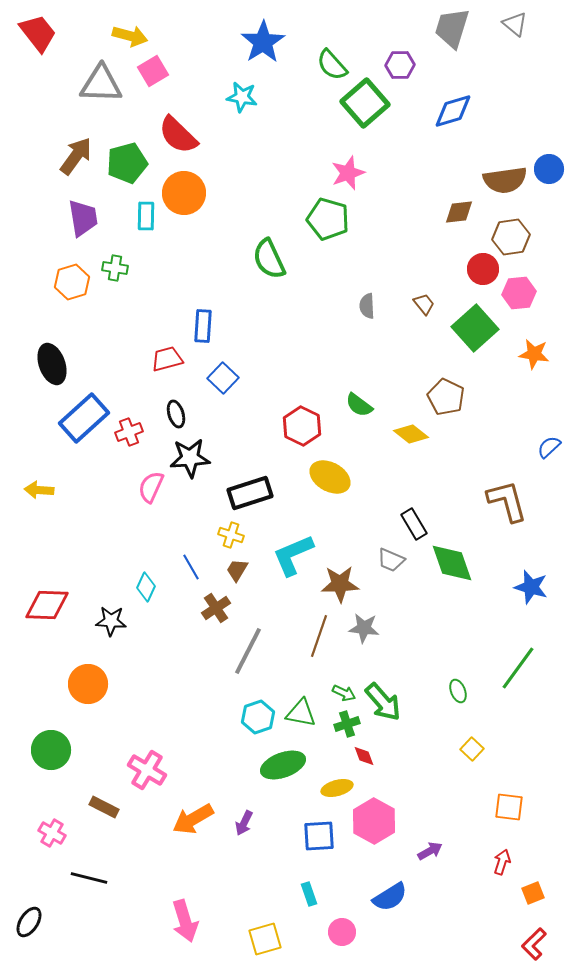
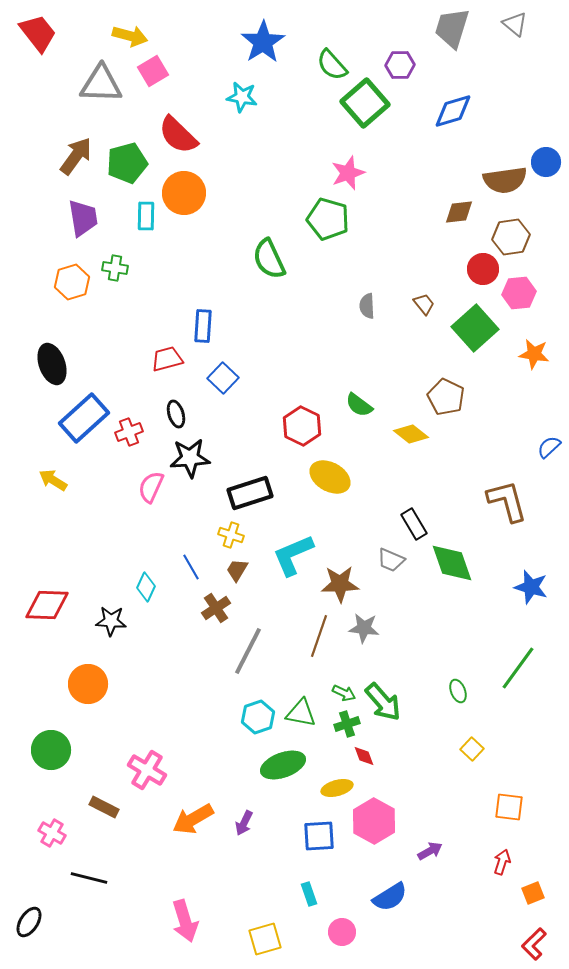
blue circle at (549, 169): moved 3 px left, 7 px up
yellow arrow at (39, 490): moved 14 px right, 10 px up; rotated 28 degrees clockwise
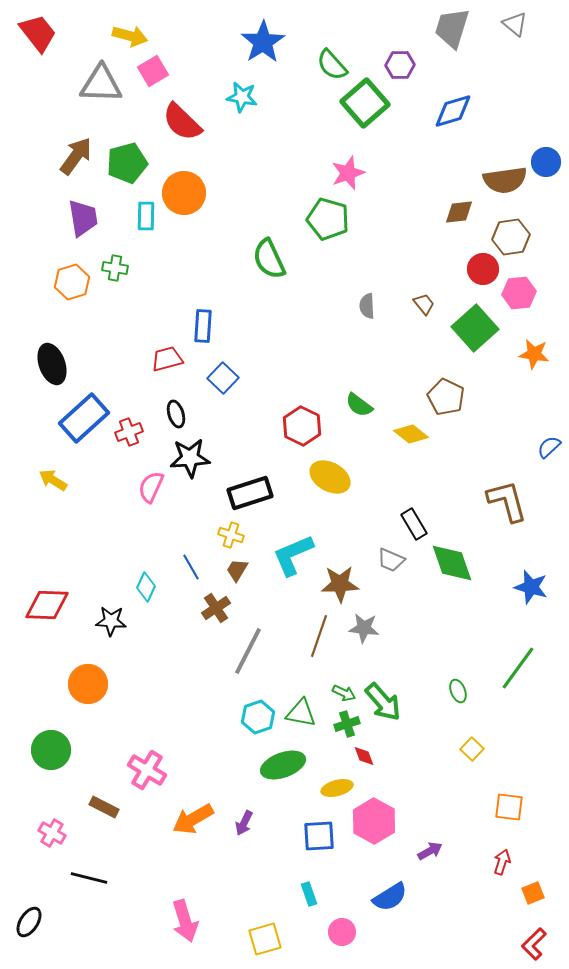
red semicircle at (178, 135): moved 4 px right, 13 px up
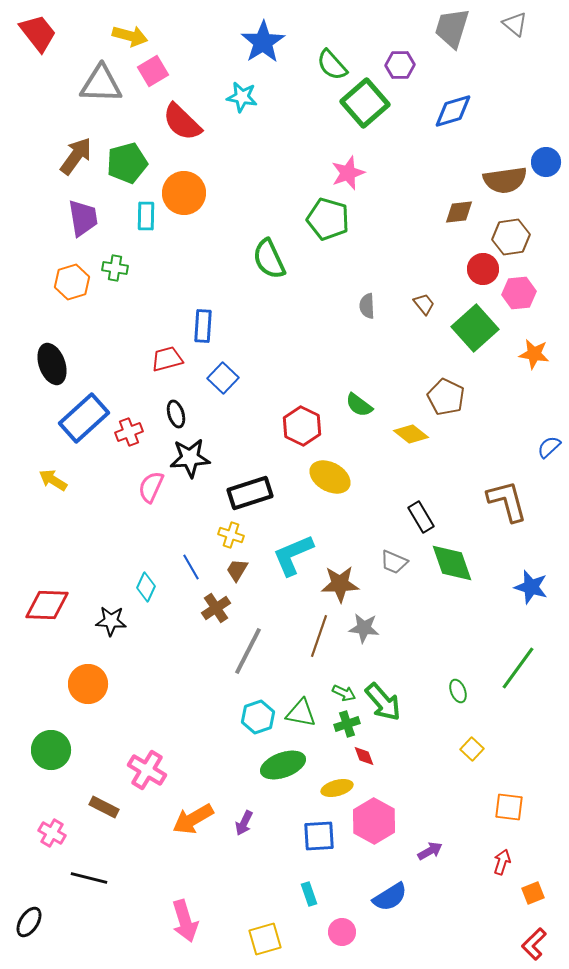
black rectangle at (414, 524): moved 7 px right, 7 px up
gray trapezoid at (391, 560): moved 3 px right, 2 px down
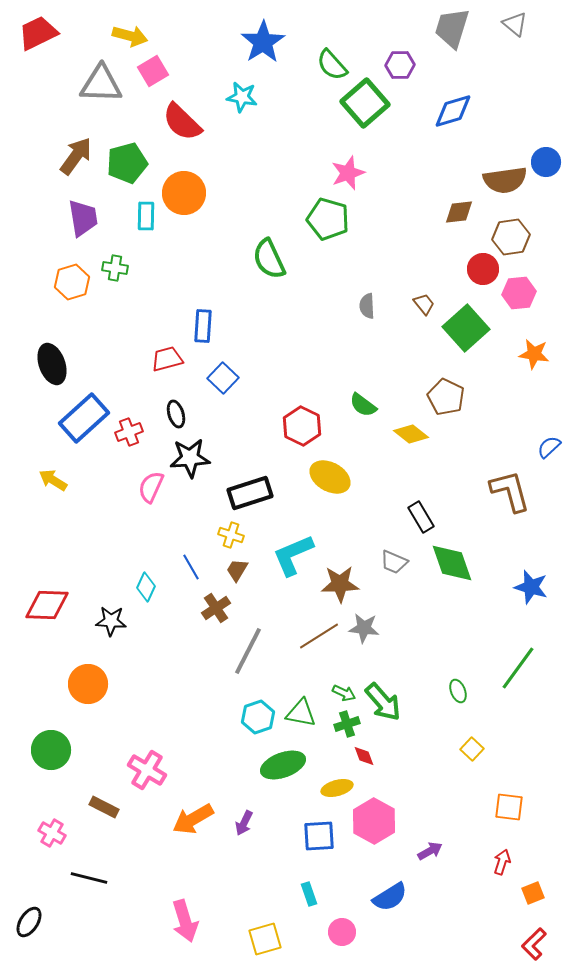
red trapezoid at (38, 33): rotated 78 degrees counterclockwise
green square at (475, 328): moved 9 px left
green semicircle at (359, 405): moved 4 px right
brown L-shape at (507, 501): moved 3 px right, 10 px up
brown line at (319, 636): rotated 39 degrees clockwise
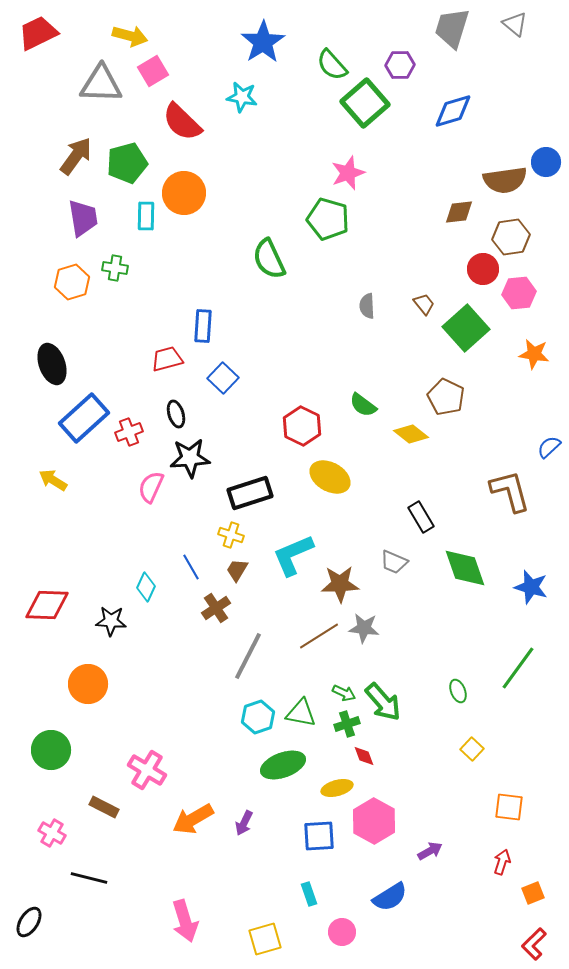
green diamond at (452, 563): moved 13 px right, 5 px down
gray line at (248, 651): moved 5 px down
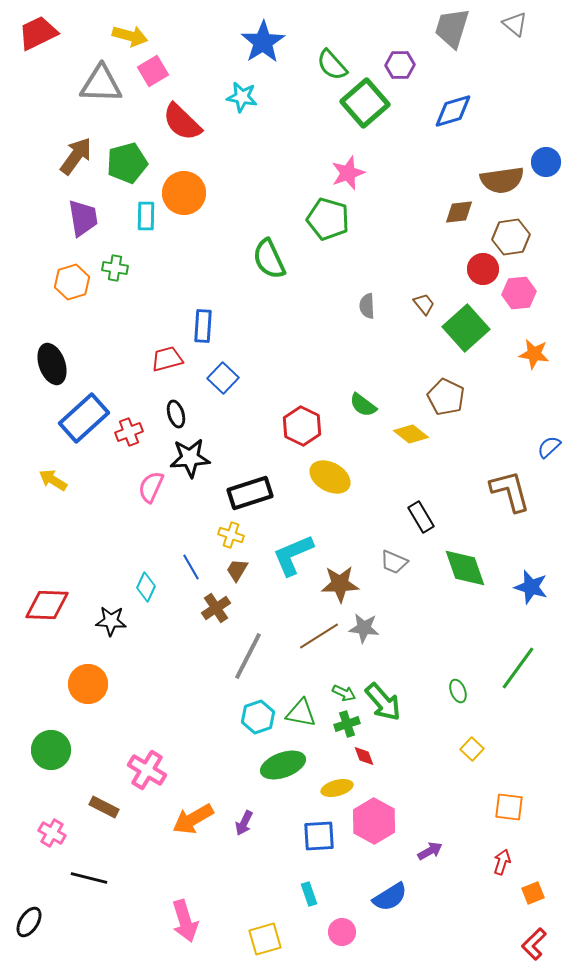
brown semicircle at (505, 180): moved 3 px left
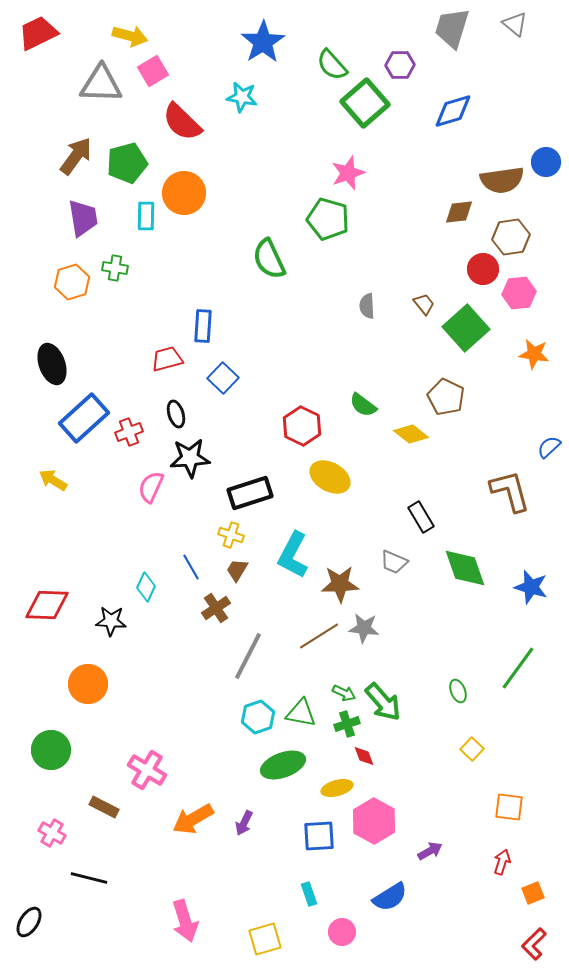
cyan L-shape at (293, 555): rotated 39 degrees counterclockwise
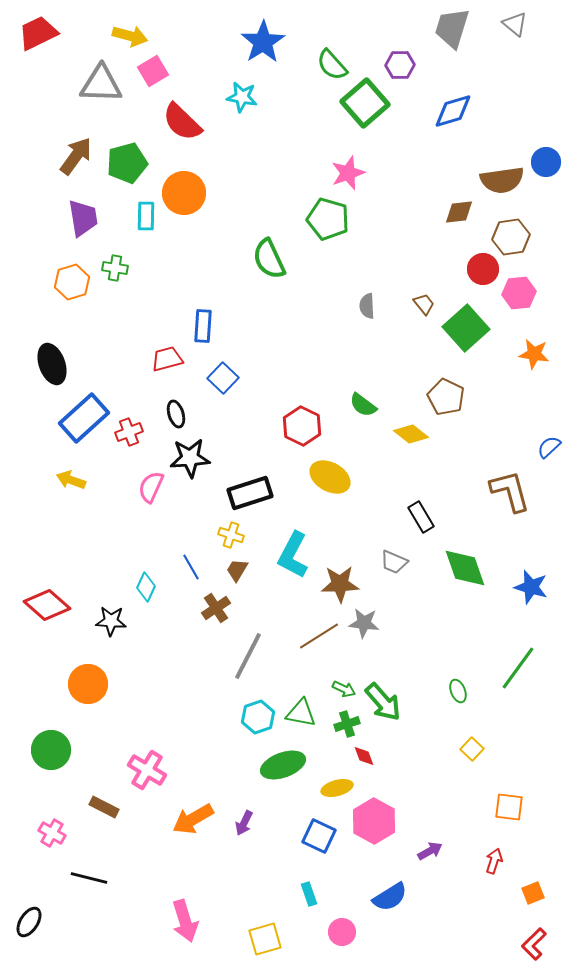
yellow arrow at (53, 480): moved 18 px right; rotated 12 degrees counterclockwise
red diamond at (47, 605): rotated 39 degrees clockwise
gray star at (364, 628): moved 5 px up
green arrow at (344, 693): moved 4 px up
blue square at (319, 836): rotated 28 degrees clockwise
red arrow at (502, 862): moved 8 px left, 1 px up
